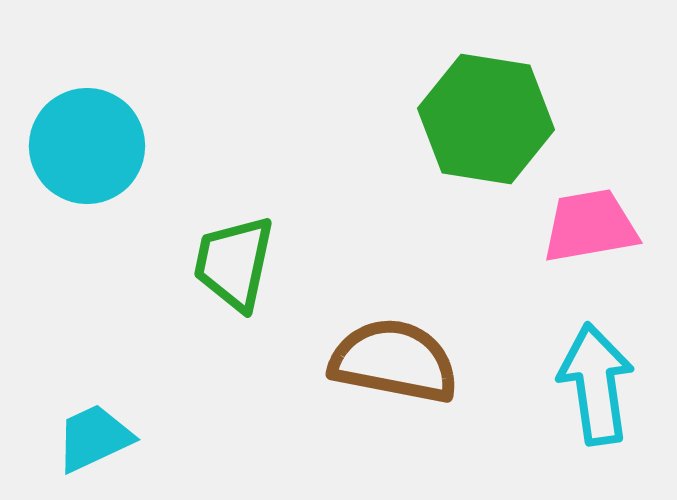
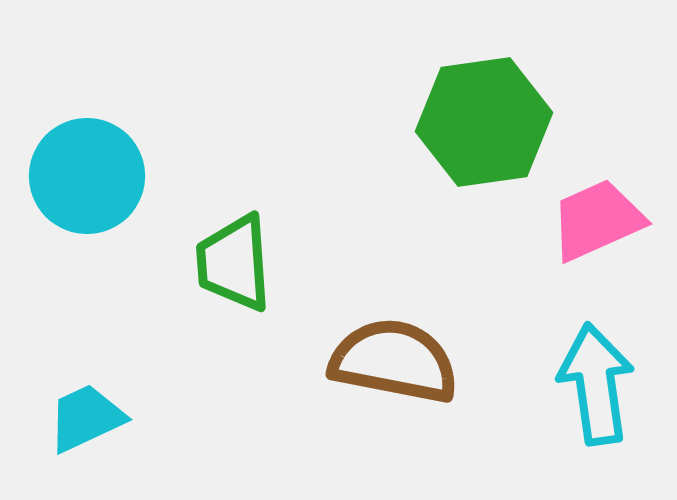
green hexagon: moved 2 px left, 3 px down; rotated 17 degrees counterclockwise
cyan circle: moved 30 px down
pink trapezoid: moved 7 px right, 6 px up; rotated 14 degrees counterclockwise
green trapezoid: rotated 16 degrees counterclockwise
cyan trapezoid: moved 8 px left, 20 px up
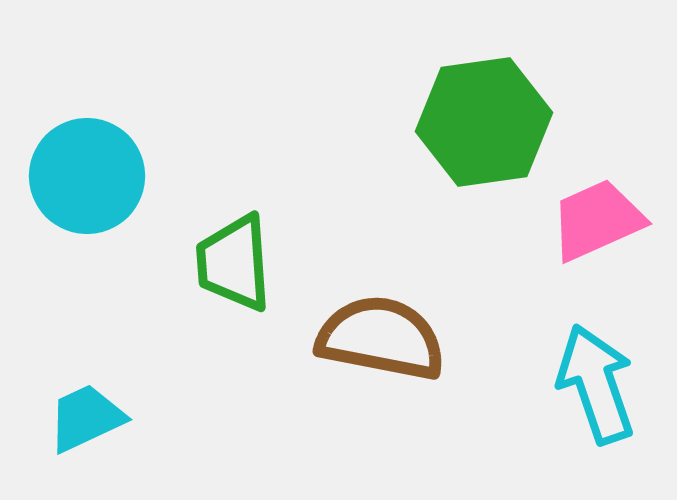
brown semicircle: moved 13 px left, 23 px up
cyan arrow: rotated 11 degrees counterclockwise
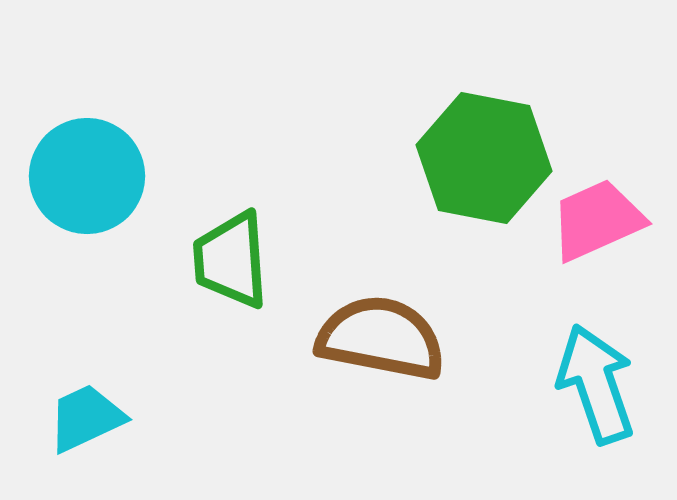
green hexagon: moved 36 px down; rotated 19 degrees clockwise
green trapezoid: moved 3 px left, 3 px up
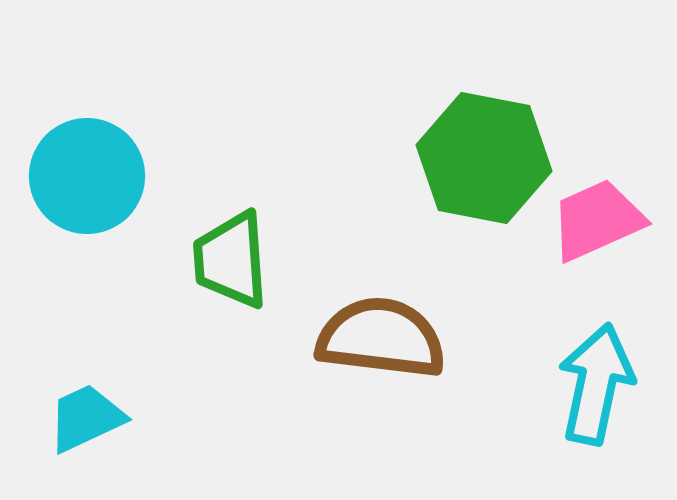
brown semicircle: rotated 4 degrees counterclockwise
cyan arrow: rotated 31 degrees clockwise
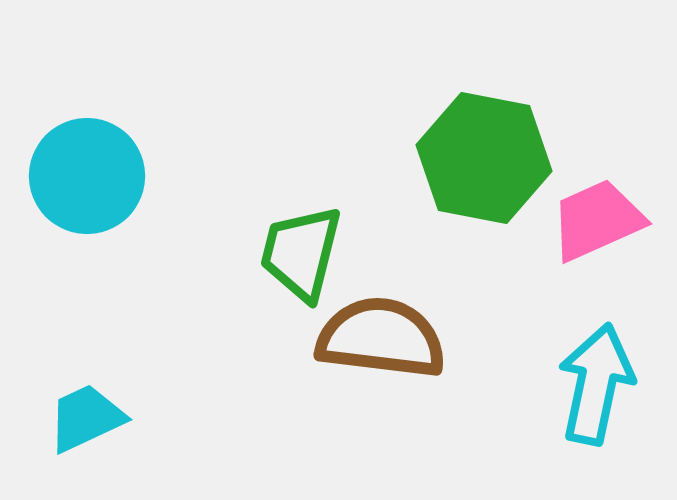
green trapezoid: moved 70 px right, 7 px up; rotated 18 degrees clockwise
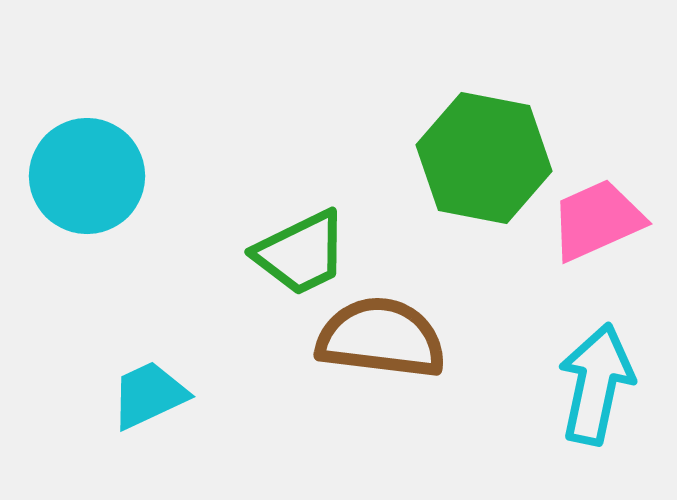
green trapezoid: rotated 130 degrees counterclockwise
cyan trapezoid: moved 63 px right, 23 px up
